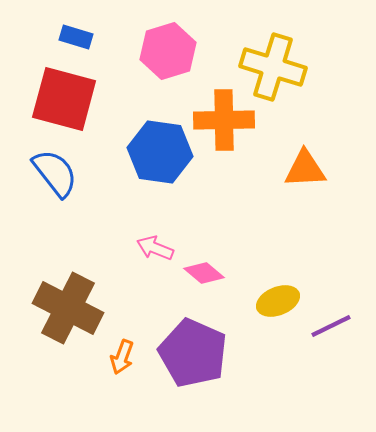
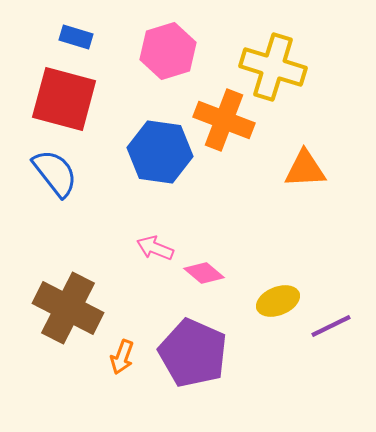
orange cross: rotated 22 degrees clockwise
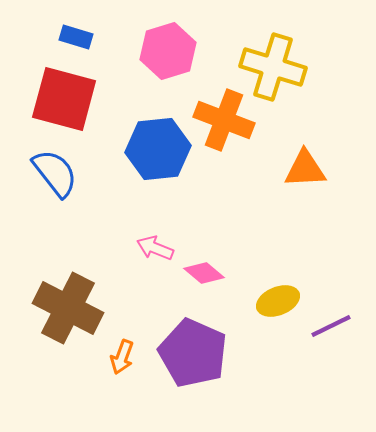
blue hexagon: moved 2 px left, 3 px up; rotated 14 degrees counterclockwise
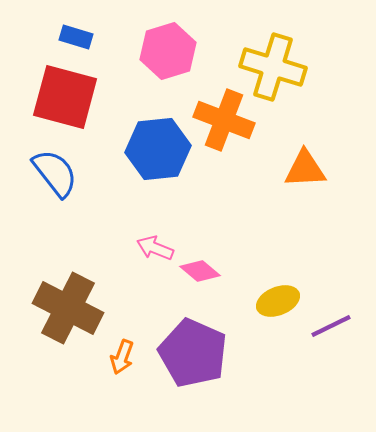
red square: moved 1 px right, 2 px up
pink diamond: moved 4 px left, 2 px up
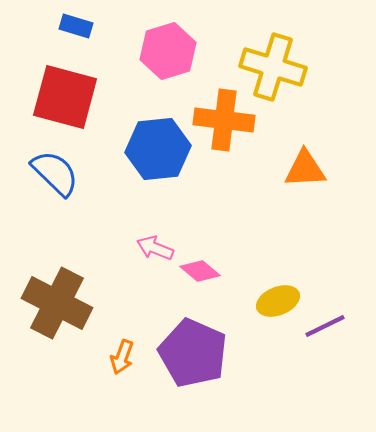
blue rectangle: moved 11 px up
orange cross: rotated 14 degrees counterclockwise
blue semicircle: rotated 8 degrees counterclockwise
brown cross: moved 11 px left, 5 px up
purple line: moved 6 px left
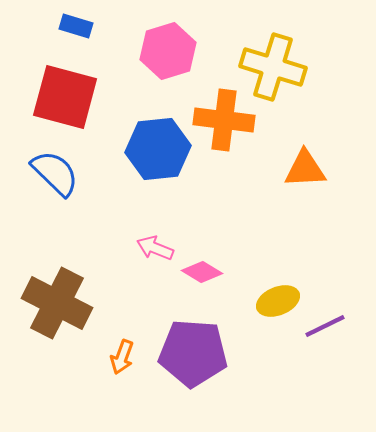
pink diamond: moved 2 px right, 1 px down; rotated 9 degrees counterclockwise
purple pentagon: rotated 20 degrees counterclockwise
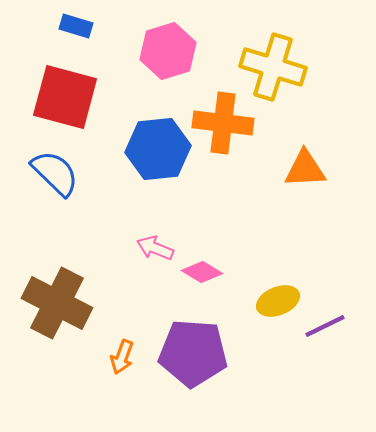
orange cross: moved 1 px left, 3 px down
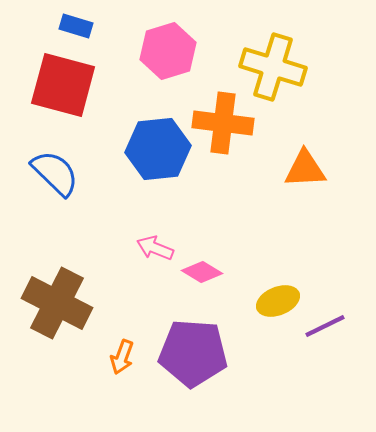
red square: moved 2 px left, 12 px up
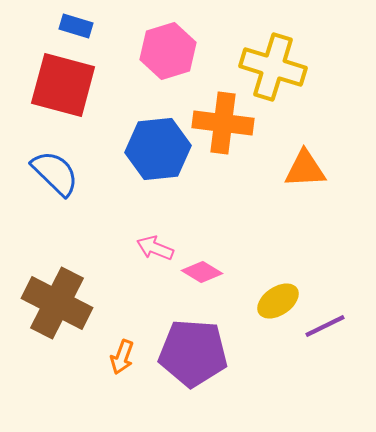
yellow ellipse: rotated 12 degrees counterclockwise
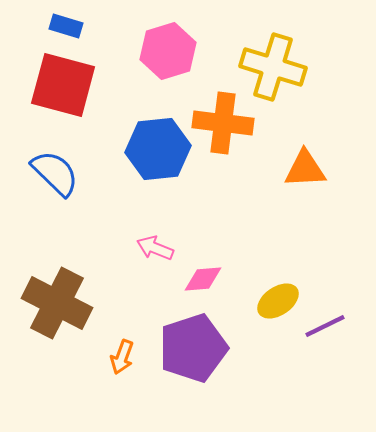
blue rectangle: moved 10 px left
pink diamond: moved 1 px right, 7 px down; rotated 36 degrees counterclockwise
purple pentagon: moved 5 px up; rotated 22 degrees counterclockwise
